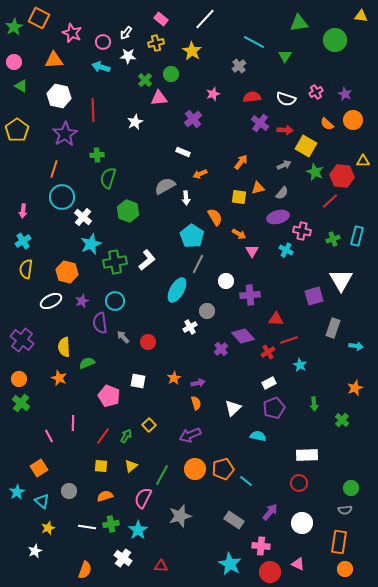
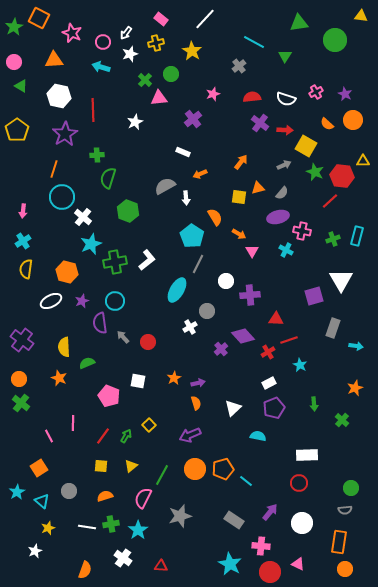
white star at (128, 56): moved 2 px right, 2 px up; rotated 21 degrees counterclockwise
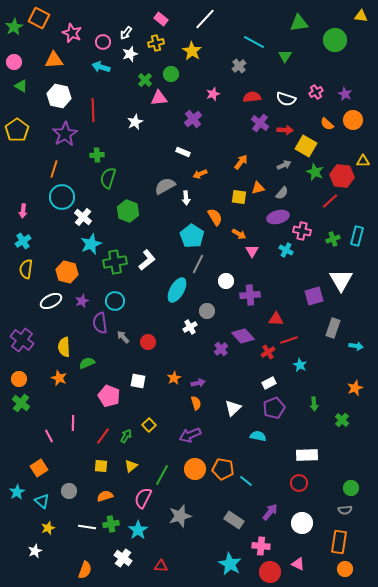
orange pentagon at (223, 469): rotated 25 degrees clockwise
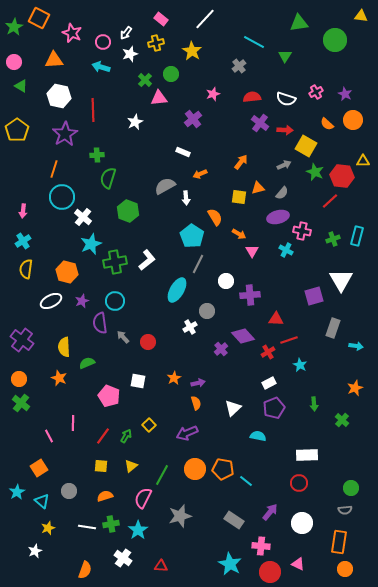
purple arrow at (190, 435): moved 3 px left, 2 px up
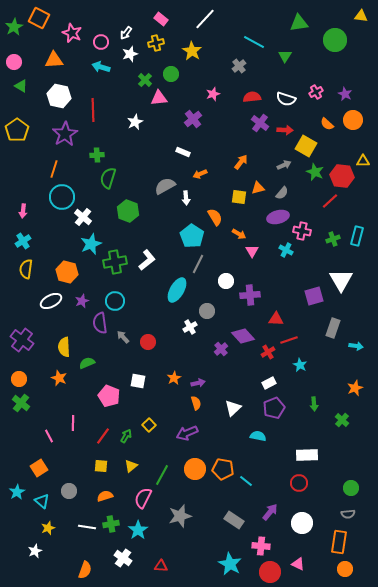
pink circle at (103, 42): moved 2 px left
gray semicircle at (345, 510): moved 3 px right, 4 px down
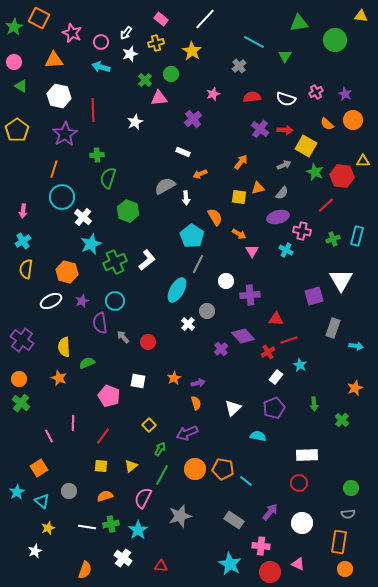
purple cross at (260, 123): moved 6 px down
red line at (330, 201): moved 4 px left, 4 px down
green cross at (115, 262): rotated 15 degrees counterclockwise
white cross at (190, 327): moved 2 px left, 3 px up; rotated 16 degrees counterclockwise
white rectangle at (269, 383): moved 7 px right, 6 px up; rotated 24 degrees counterclockwise
green arrow at (126, 436): moved 34 px right, 13 px down
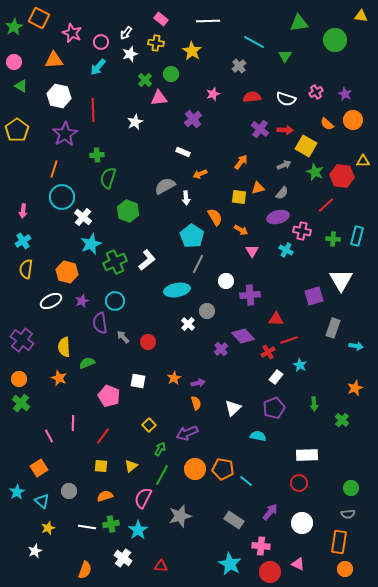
white line at (205, 19): moved 3 px right, 2 px down; rotated 45 degrees clockwise
yellow cross at (156, 43): rotated 21 degrees clockwise
cyan arrow at (101, 67): moved 3 px left; rotated 66 degrees counterclockwise
orange arrow at (239, 234): moved 2 px right, 4 px up
green cross at (333, 239): rotated 24 degrees clockwise
cyan ellipse at (177, 290): rotated 50 degrees clockwise
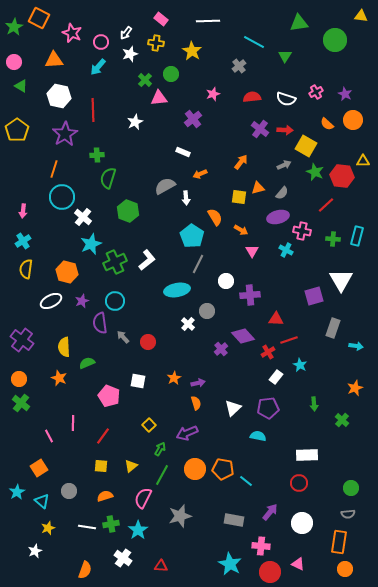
purple pentagon at (274, 408): moved 6 px left; rotated 15 degrees clockwise
gray rectangle at (234, 520): rotated 24 degrees counterclockwise
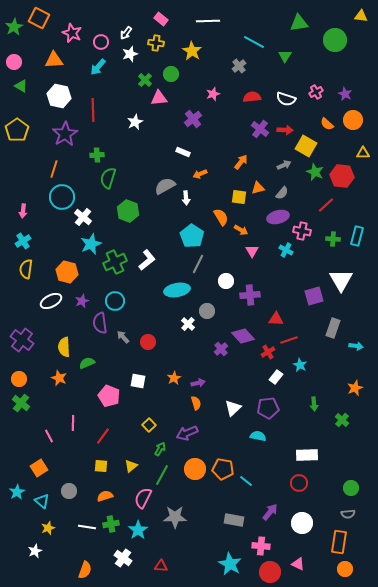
yellow triangle at (363, 161): moved 8 px up
orange semicircle at (215, 217): moved 6 px right
gray star at (180, 516): moved 5 px left, 1 px down; rotated 15 degrees clockwise
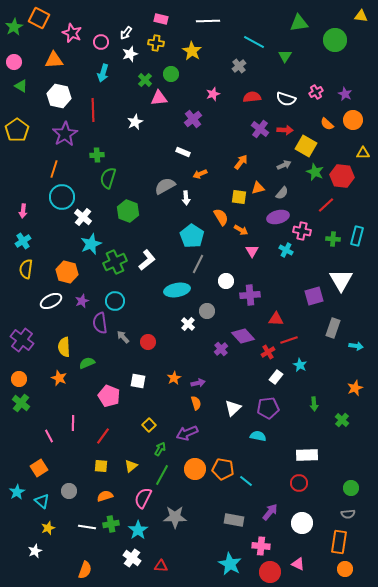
pink rectangle at (161, 19): rotated 24 degrees counterclockwise
cyan arrow at (98, 67): moved 5 px right, 6 px down; rotated 24 degrees counterclockwise
white cross at (123, 558): moved 9 px right
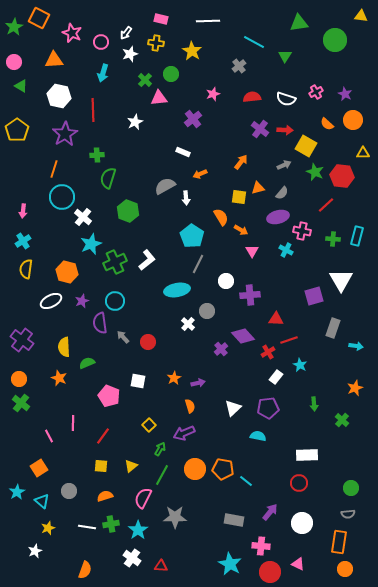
orange semicircle at (196, 403): moved 6 px left, 3 px down
purple arrow at (187, 433): moved 3 px left
